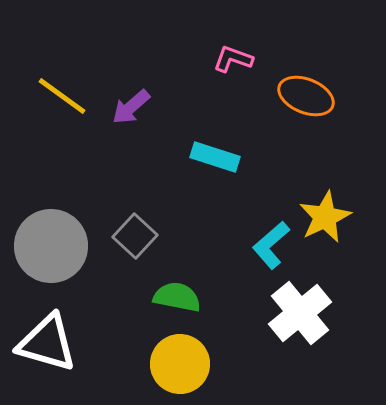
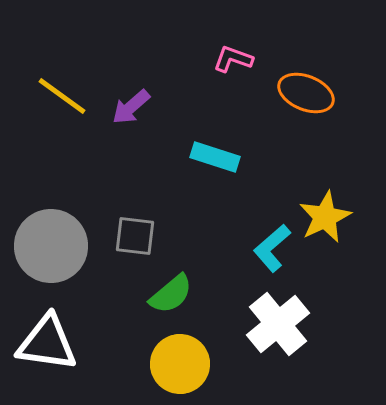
orange ellipse: moved 3 px up
gray square: rotated 36 degrees counterclockwise
cyan L-shape: moved 1 px right, 3 px down
green semicircle: moved 6 px left, 3 px up; rotated 129 degrees clockwise
white cross: moved 22 px left, 11 px down
white triangle: rotated 8 degrees counterclockwise
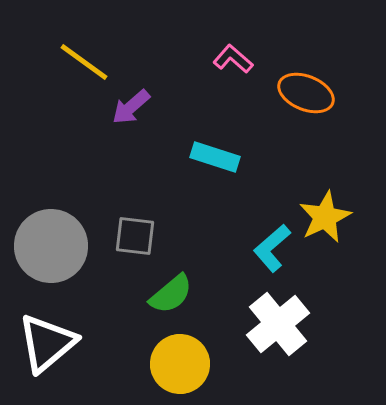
pink L-shape: rotated 21 degrees clockwise
yellow line: moved 22 px right, 34 px up
white triangle: rotated 48 degrees counterclockwise
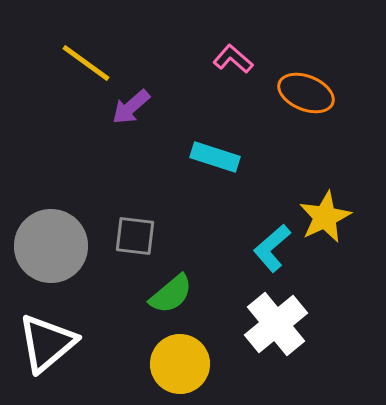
yellow line: moved 2 px right, 1 px down
white cross: moved 2 px left
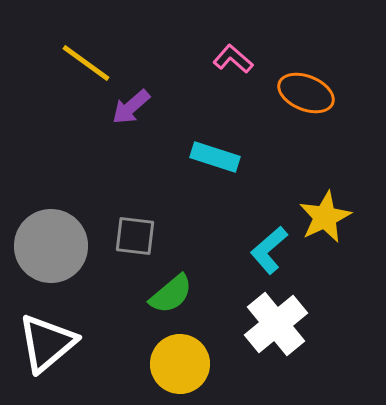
cyan L-shape: moved 3 px left, 2 px down
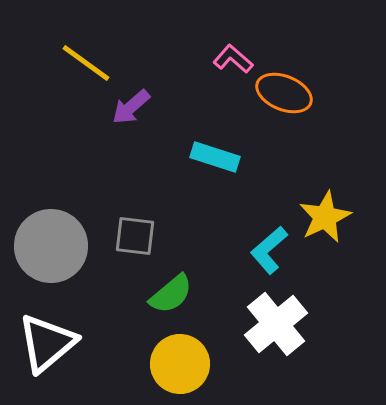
orange ellipse: moved 22 px left
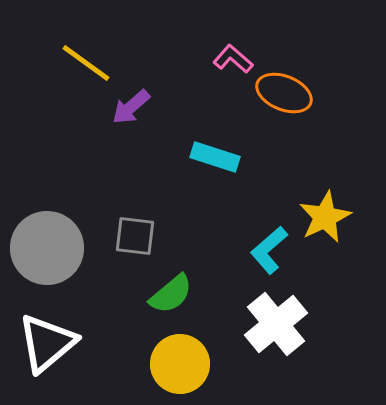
gray circle: moved 4 px left, 2 px down
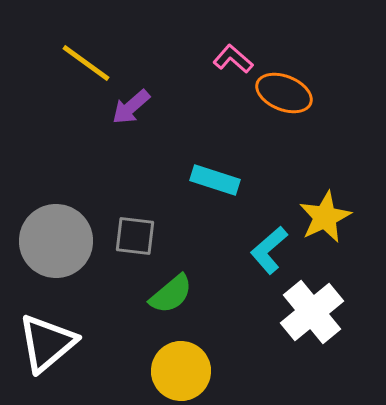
cyan rectangle: moved 23 px down
gray circle: moved 9 px right, 7 px up
white cross: moved 36 px right, 12 px up
yellow circle: moved 1 px right, 7 px down
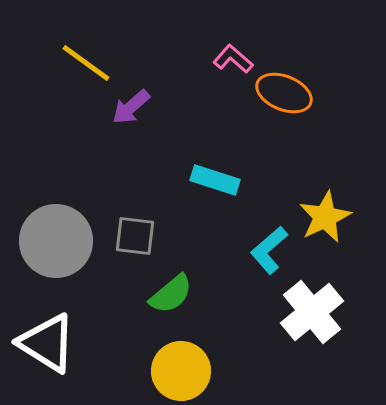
white triangle: rotated 48 degrees counterclockwise
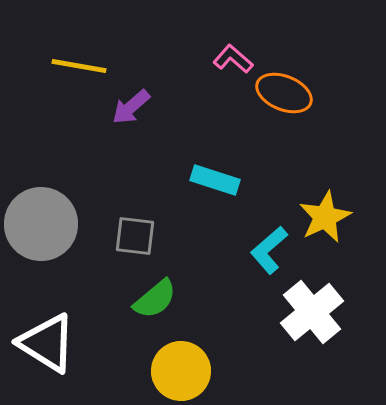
yellow line: moved 7 px left, 3 px down; rotated 26 degrees counterclockwise
gray circle: moved 15 px left, 17 px up
green semicircle: moved 16 px left, 5 px down
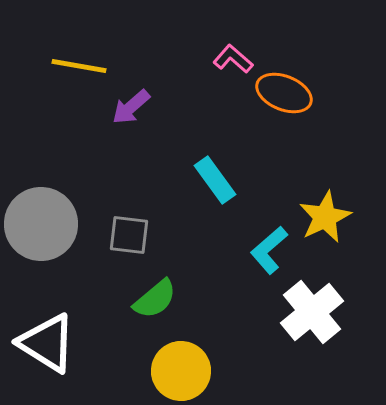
cyan rectangle: rotated 36 degrees clockwise
gray square: moved 6 px left, 1 px up
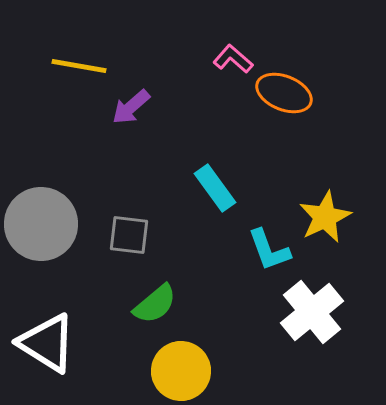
cyan rectangle: moved 8 px down
cyan L-shape: rotated 69 degrees counterclockwise
green semicircle: moved 5 px down
